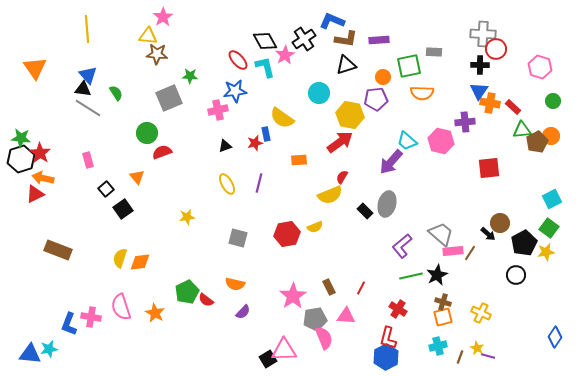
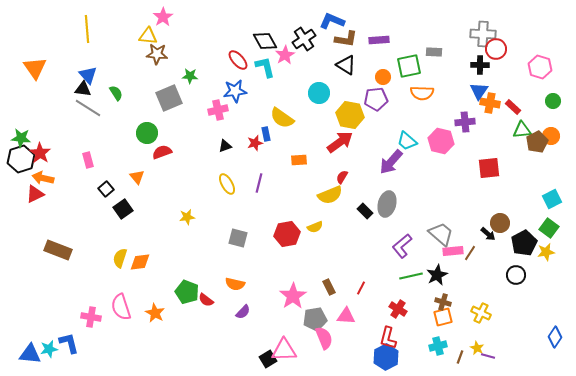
black triangle at (346, 65): rotated 50 degrees clockwise
green pentagon at (187, 292): rotated 25 degrees counterclockwise
blue L-shape at (69, 324): moved 19 px down; rotated 145 degrees clockwise
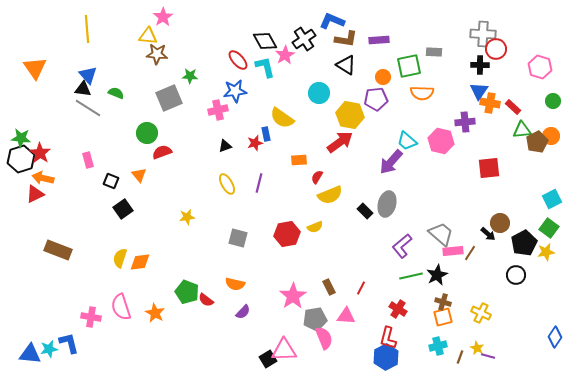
green semicircle at (116, 93): rotated 35 degrees counterclockwise
orange triangle at (137, 177): moved 2 px right, 2 px up
red semicircle at (342, 177): moved 25 px left
black square at (106, 189): moved 5 px right, 8 px up; rotated 28 degrees counterclockwise
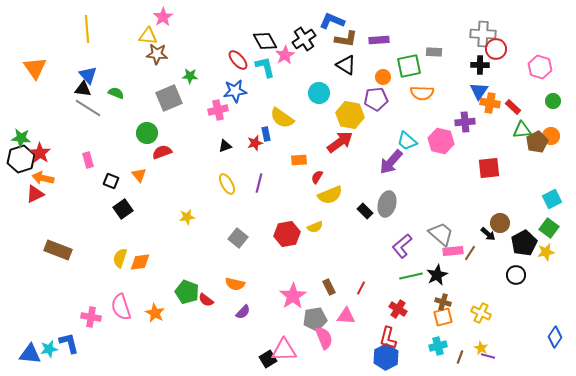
gray square at (238, 238): rotated 24 degrees clockwise
yellow star at (477, 348): moved 4 px right
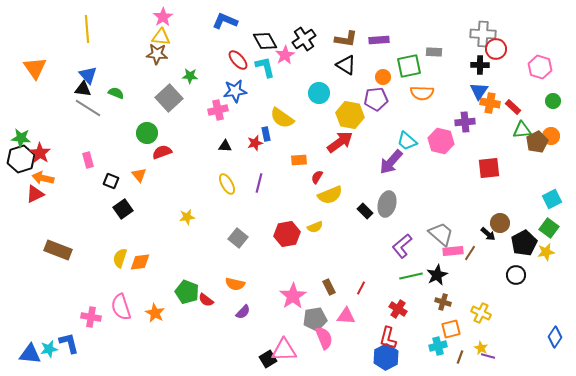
blue L-shape at (332, 21): moved 107 px left
yellow triangle at (148, 36): moved 13 px right, 1 px down
gray square at (169, 98): rotated 20 degrees counterclockwise
black triangle at (225, 146): rotated 24 degrees clockwise
orange square at (443, 317): moved 8 px right, 12 px down
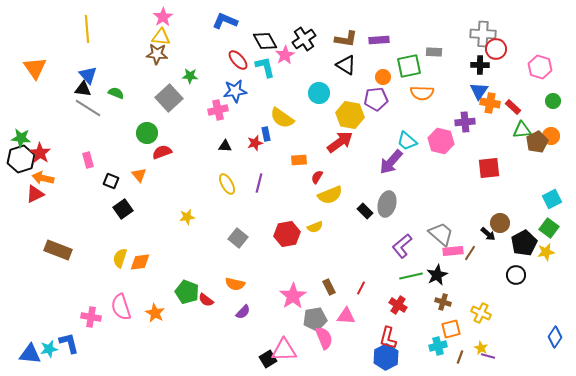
red cross at (398, 309): moved 4 px up
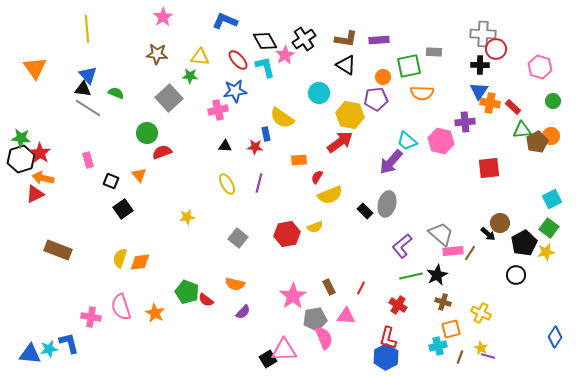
yellow triangle at (161, 37): moved 39 px right, 20 px down
red star at (255, 143): moved 4 px down; rotated 21 degrees clockwise
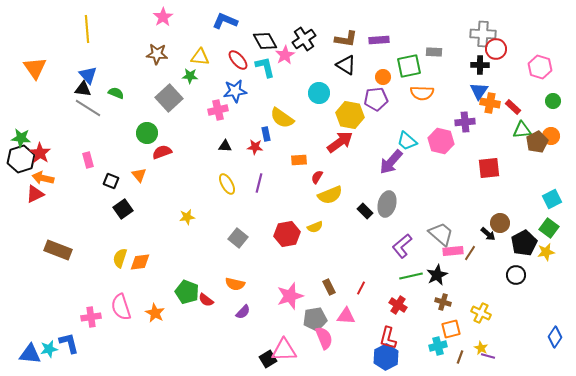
pink star at (293, 296): moved 3 px left; rotated 16 degrees clockwise
pink cross at (91, 317): rotated 18 degrees counterclockwise
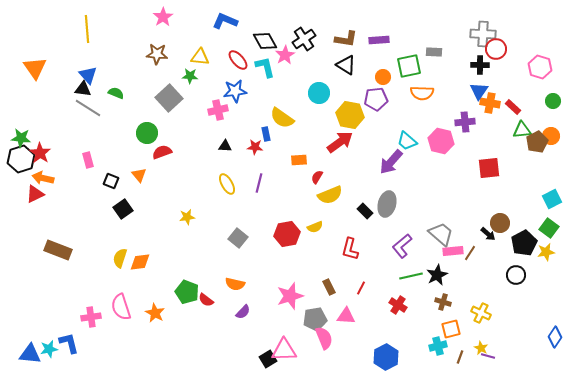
red L-shape at (388, 338): moved 38 px left, 89 px up
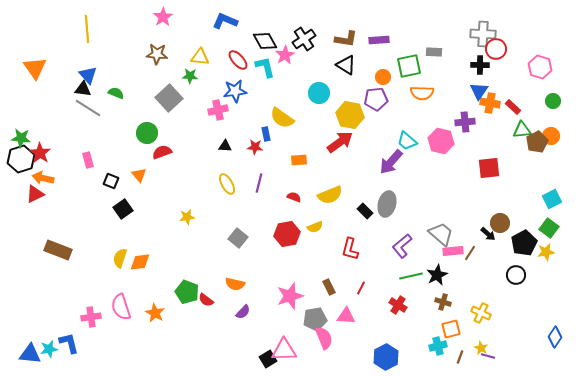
red semicircle at (317, 177): moved 23 px left, 20 px down; rotated 80 degrees clockwise
